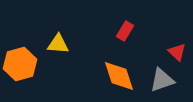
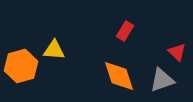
yellow triangle: moved 4 px left, 6 px down
orange hexagon: moved 1 px right, 2 px down
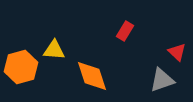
orange hexagon: moved 1 px down
orange diamond: moved 27 px left
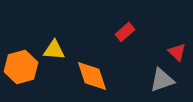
red rectangle: moved 1 px down; rotated 18 degrees clockwise
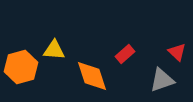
red rectangle: moved 22 px down
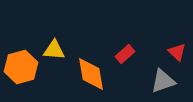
orange diamond: moved 1 px left, 2 px up; rotated 9 degrees clockwise
gray triangle: moved 1 px right, 1 px down
